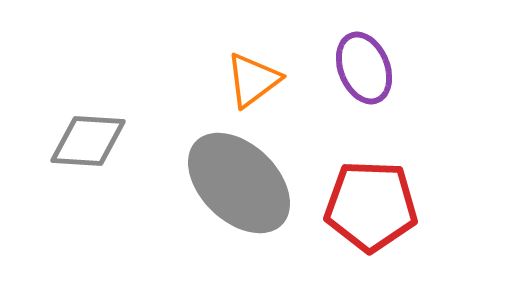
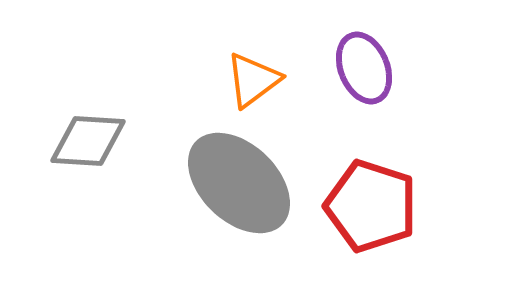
red pentagon: rotated 16 degrees clockwise
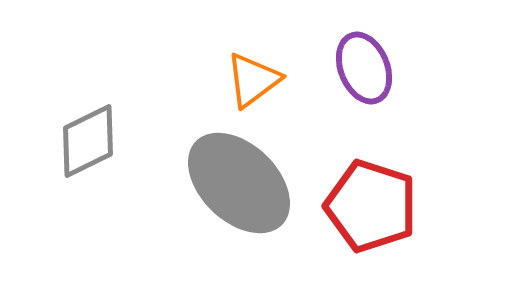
gray diamond: rotated 30 degrees counterclockwise
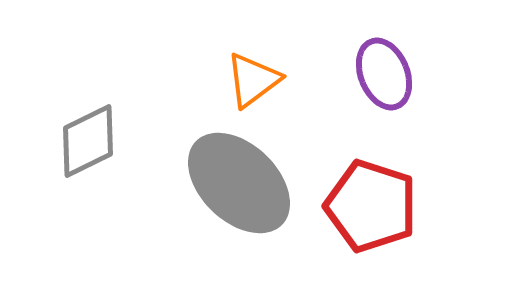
purple ellipse: moved 20 px right, 6 px down
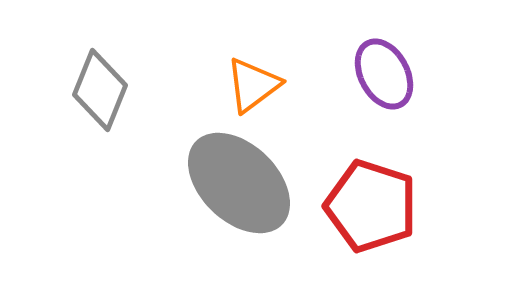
purple ellipse: rotated 6 degrees counterclockwise
orange triangle: moved 5 px down
gray diamond: moved 12 px right, 51 px up; rotated 42 degrees counterclockwise
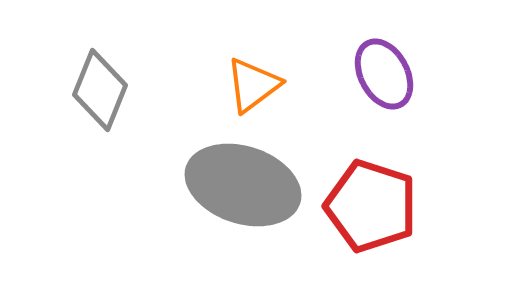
gray ellipse: moved 4 px right, 2 px down; rotated 26 degrees counterclockwise
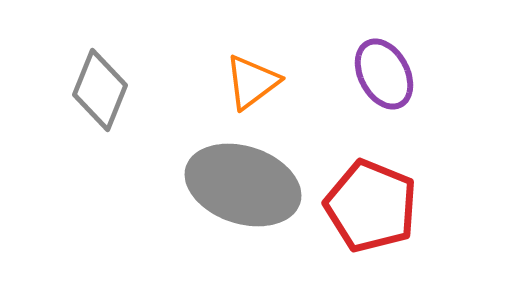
orange triangle: moved 1 px left, 3 px up
red pentagon: rotated 4 degrees clockwise
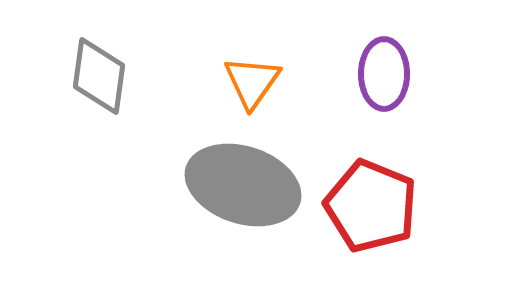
purple ellipse: rotated 28 degrees clockwise
orange triangle: rotated 18 degrees counterclockwise
gray diamond: moved 1 px left, 14 px up; rotated 14 degrees counterclockwise
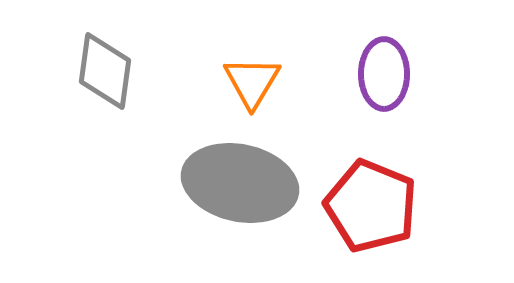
gray diamond: moved 6 px right, 5 px up
orange triangle: rotated 4 degrees counterclockwise
gray ellipse: moved 3 px left, 2 px up; rotated 6 degrees counterclockwise
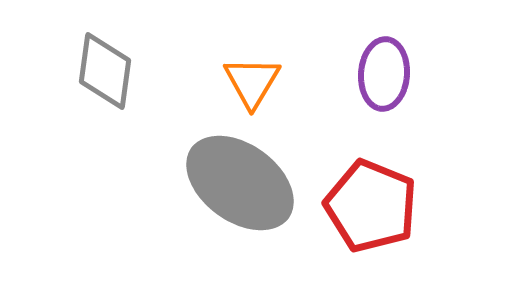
purple ellipse: rotated 4 degrees clockwise
gray ellipse: rotated 24 degrees clockwise
